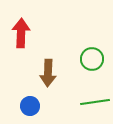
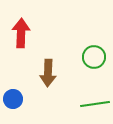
green circle: moved 2 px right, 2 px up
green line: moved 2 px down
blue circle: moved 17 px left, 7 px up
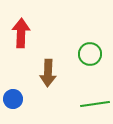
green circle: moved 4 px left, 3 px up
